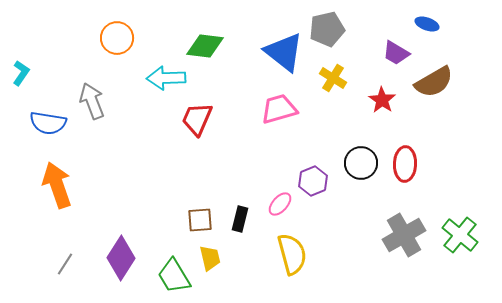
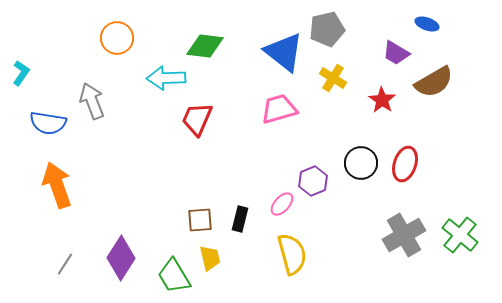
red ellipse: rotated 16 degrees clockwise
pink ellipse: moved 2 px right
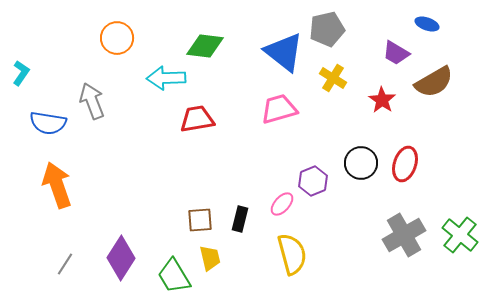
red trapezoid: rotated 57 degrees clockwise
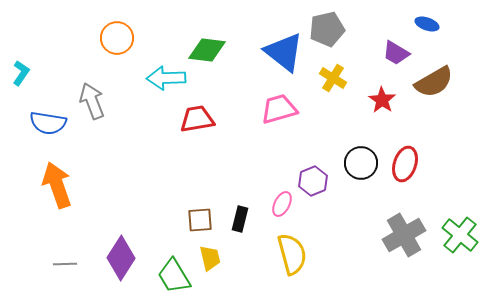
green diamond: moved 2 px right, 4 px down
pink ellipse: rotated 15 degrees counterclockwise
gray line: rotated 55 degrees clockwise
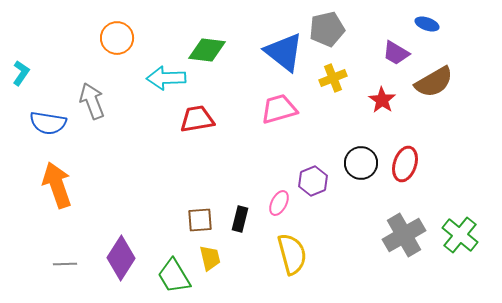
yellow cross: rotated 36 degrees clockwise
pink ellipse: moved 3 px left, 1 px up
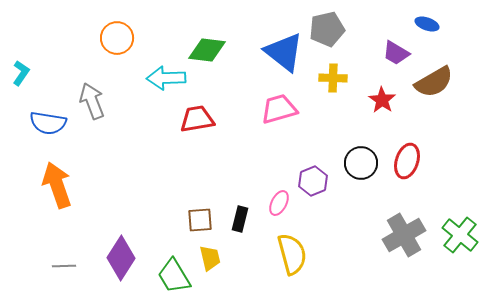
yellow cross: rotated 24 degrees clockwise
red ellipse: moved 2 px right, 3 px up
gray line: moved 1 px left, 2 px down
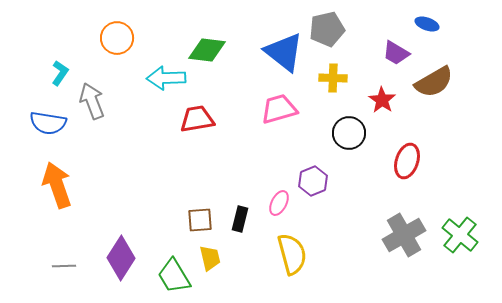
cyan L-shape: moved 39 px right
black circle: moved 12 px left, 30 px up
